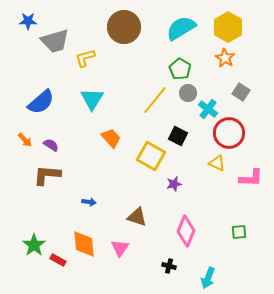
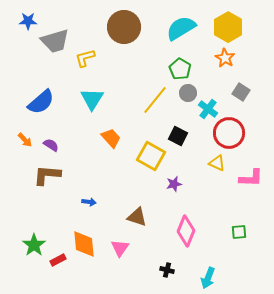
red rectangle: rotated 56 degrees counterclockwise
black cross: moved 2 px left, 4 px down
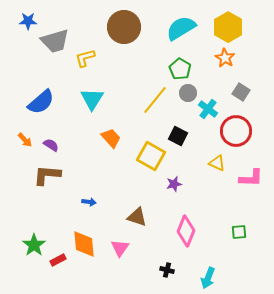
red circle: moved 7 px right, 2 px up
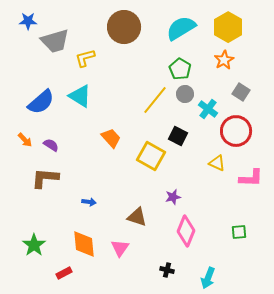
orange star: moved 1 px left, 2 px down; rotated 12 degrees clockwise
gray circle: moved 3 px left, 1 px down
cyan triangle: moved 12 px left, 3 px up; rotated 30 degrees counterclockwise
brown L-shape: moved 2 px left, 3 px down
purple star: moved 1 px left, 13 px down
red rectangle: moved 6 px right, 13 px down
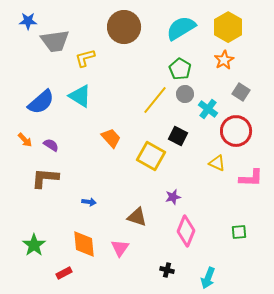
gray trapezoid: rotated 8 degrees clockwise
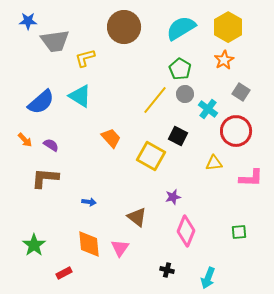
yellow triangle: moved 3 px left; rotated 30 degrees counterclockwise
brown triangle: rotated 20 degrees clockwise
orange diamond: moved 5 px right
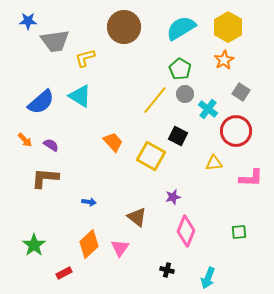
orange trapezoid: moved 2 px right, 4 px down
orange diamond: rotated 52 degrees clockwise
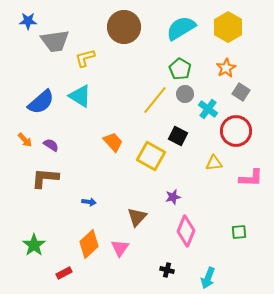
orange star: moved 2 px right, 8 px down
brown triangle: rotated 35 degrees clockwise
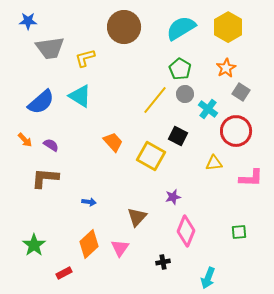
gray trapezoid: moved 5 px left, 7 px down
black cross: moved 4 px left, 8 px up; rotated 24 degrees counterclockwise
